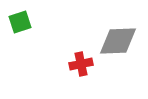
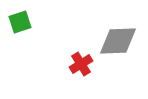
red cross: rotated 20 degrees counterclockwise
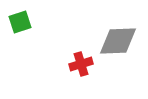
red cross: rotated 15 degrees clockwise
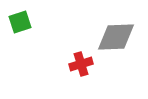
gray diamond: moved 2 px left, 4 px up
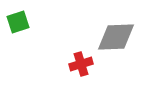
green square: moved 2 px left
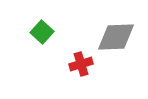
green square: moved 24 px right, 10 px down; rotated 30 degrees counterclockwise
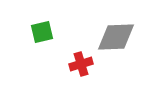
green square: rotated 35 degrees clockwise
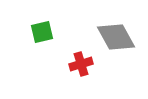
gray diamond: rotated 63 degrees clockwise
